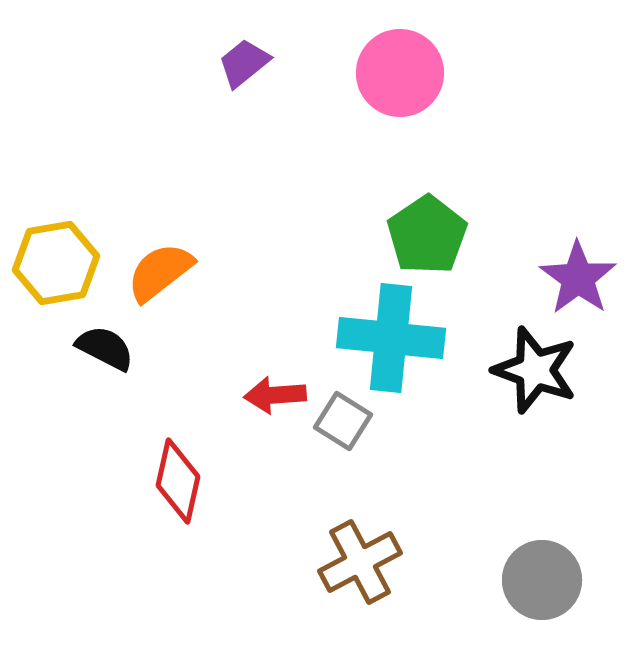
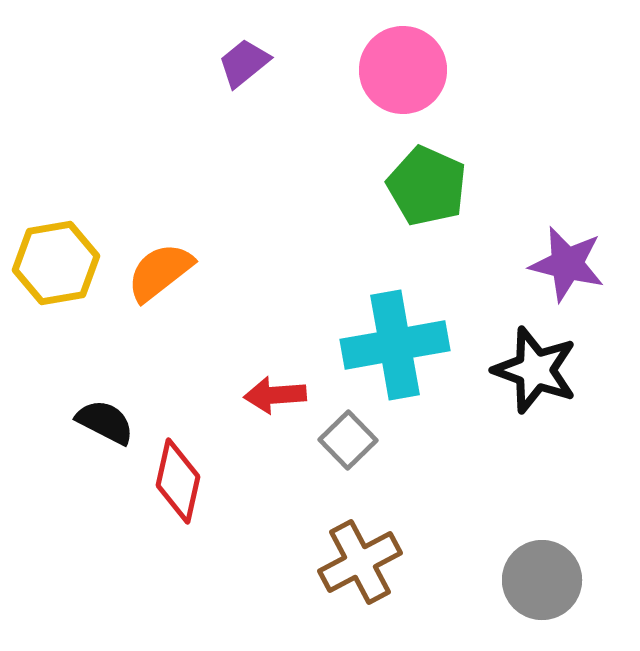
pink circle: moved 3 px right, 3 px up
green pentagon: moved 49 px up; rotated 14 degrees counterclockwise
purple star: moved 11 px left, 14 px up; rotated 22 degrees counterclockwise
cyan cross: moved 4 px right, 7 px down; rotated 16 degrees counterclockwise
black semicircle: moved 74 px down
gray square: moved 5 px right, 19 px down; rotated 14 degrees clockwise
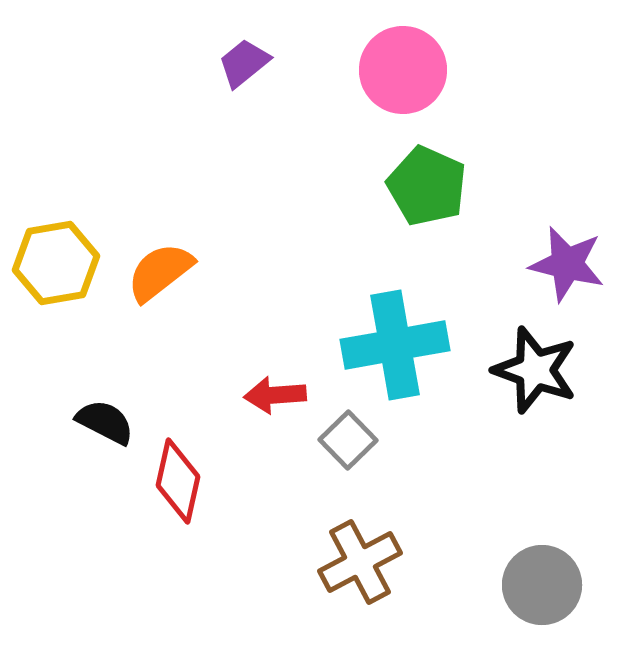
gray circle: moved 5 px down
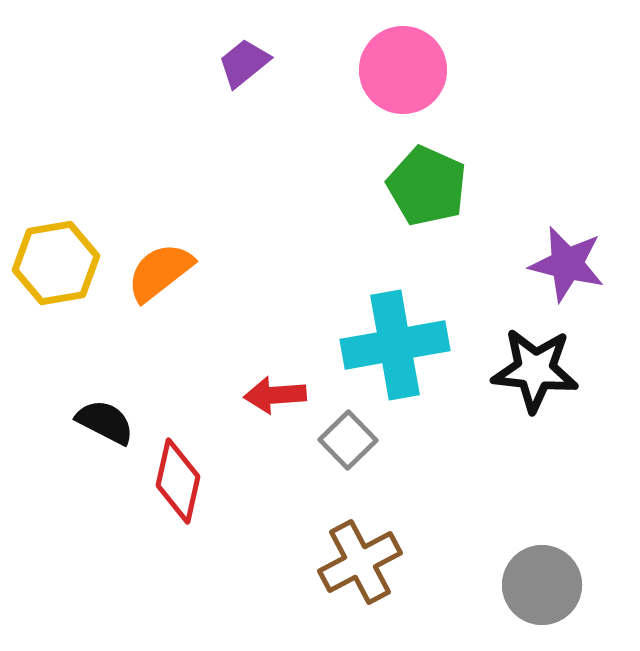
black star: rotated 14 degrees counterclockwise
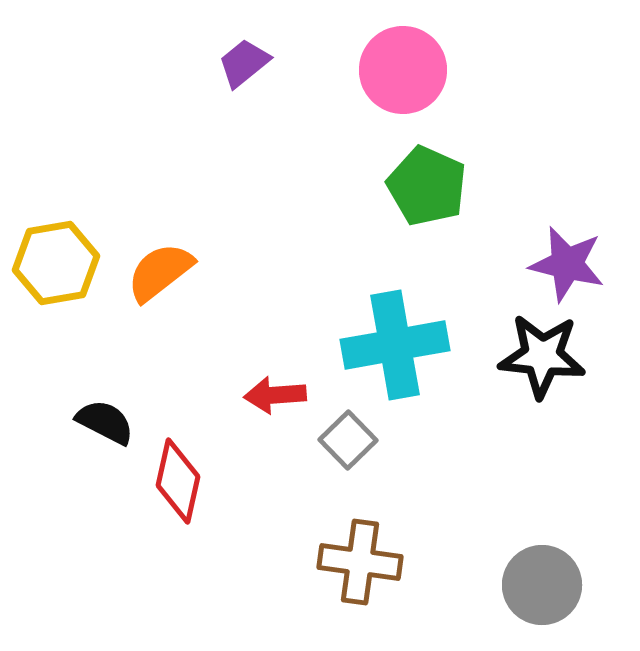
black star: moved 7 px right, 14 px up
brown cross: rotated 36 degrees clockwise
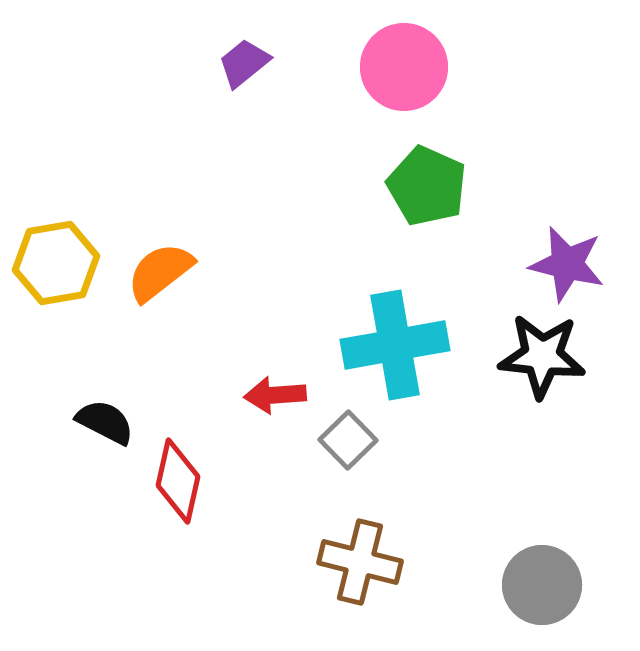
pink circle: moved 1 px right, 3 px up
brown cross: rotated 6 degrees clockwise
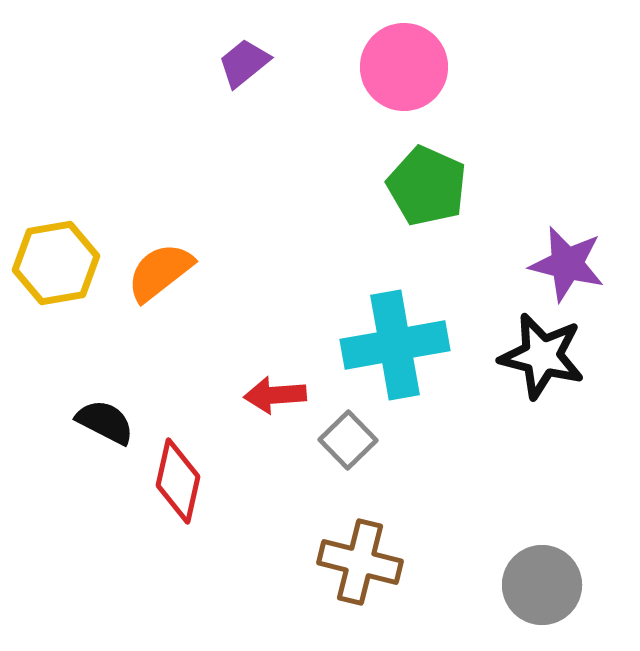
black star: rotated 8 degrees clockwise
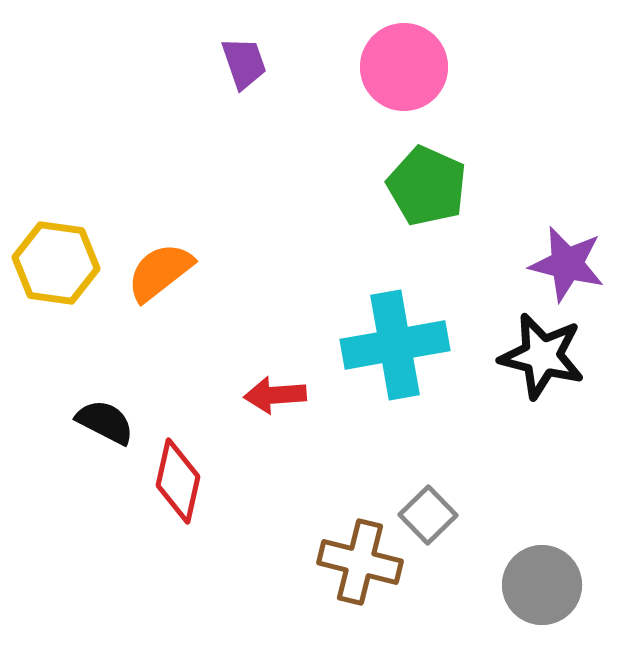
purple trapezoid: rotated 110 degrees clockwise
yellow hexagon: rotated 18 degrees clockwise
gray square: moved 80 px right, 75 px down
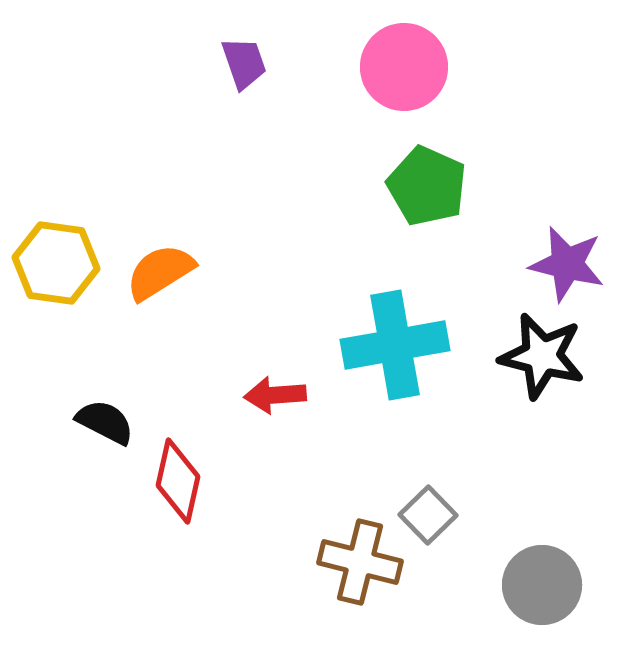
orange semicircle: rotated 6 degrees clockwise
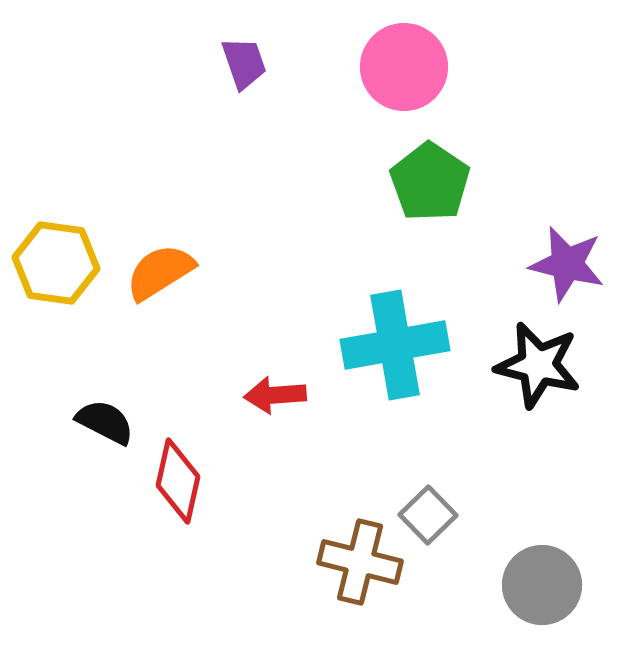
green pentagon: moved 3 px right, 4 px up; rotated 10 degrees clockwise
black star: moved 4 px left, 9 px down
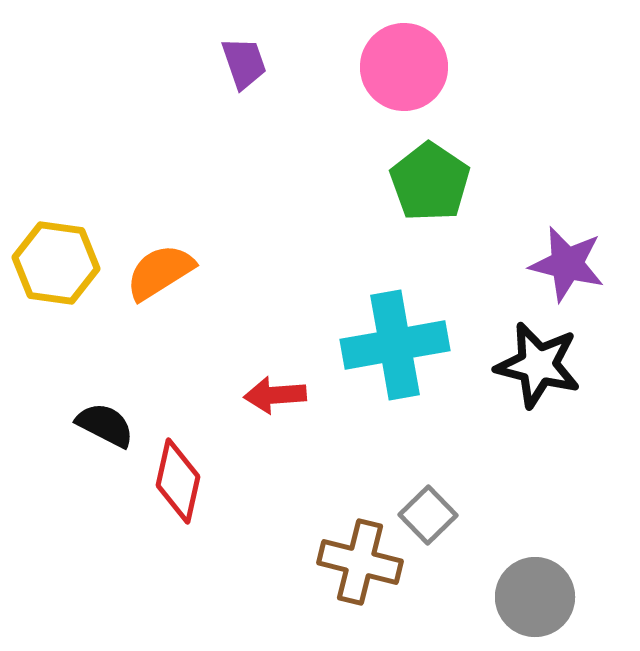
black semicircle: moved 3 px down
gray circle: moved 7 px left, 12 px down
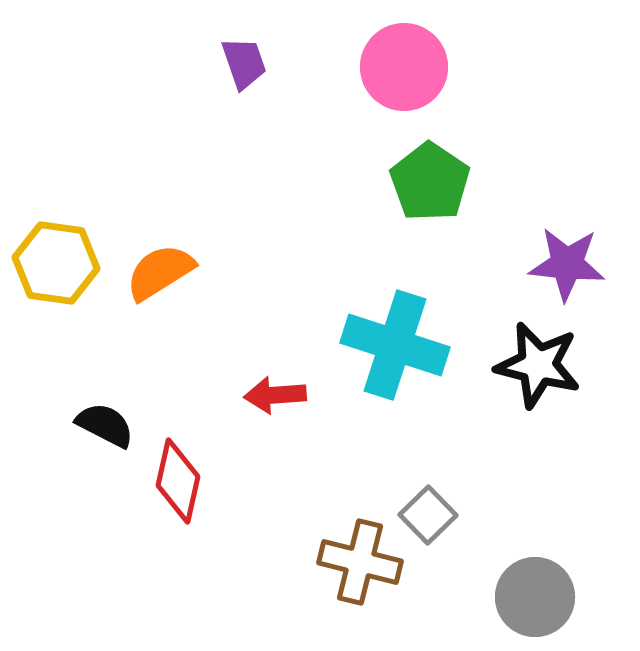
purple star: rotated 8 degrees counterclockwise
cyan cross: rotated 28 degrees clockwise
